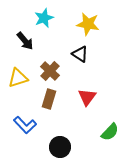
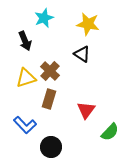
black arrow: rotated 18 degrees clockwise
black triangle: moved 2 px right
yellow triangle: moved 8 px right
red triangle: moved 1 px left, 13 px down
black circle: moved 9 px left
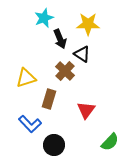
yellow star: rotated 10 degrees counterclockwise
black arrow: moved 35 px right, 2 px up
brown cross: moved 15 px right
blue L-shape: moved 5 px right, 1 px up
green semicircle: moved 10 px down
black circle: moved 3 px right, 2 px up
